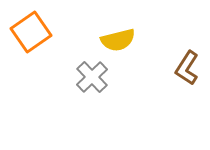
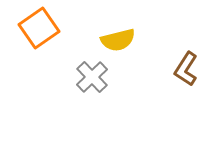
orange square: moved 8 px right, 4 px up
brown L-shape: moved 1 px left, 1 px down
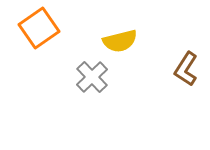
yellow semicircle: moved 2 px right, 1 px down
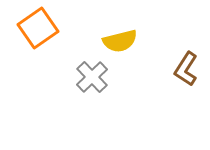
orange square: moved 1 px left
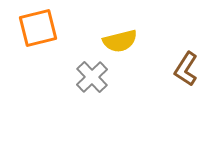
orange square: rotated 21 degrees clockwise
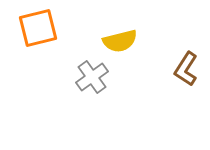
gray cross: rotated 8 degrees clockwise
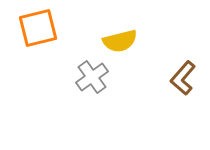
brown L-shape: moved 3 px left, 9 px down; rotated 8 degrees clockwise
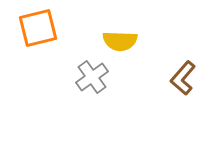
yellow semicircle: rotated 16 degrees clockwise
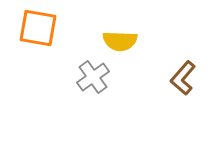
orange square: rotated 24 degrees clockwise
gray cross: moved 1 px right
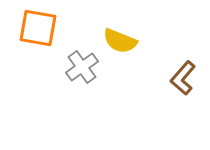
yellow semicircle: rotated 20 degrees clockwise
gray cross: moved 11 px left, 10 px up
